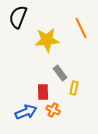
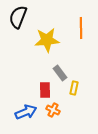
orange line: rotated 25 degrees clockwise
red rectangle: moved 2 px right, 2 px up
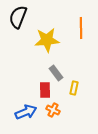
gray rectangle: moved 4 px left
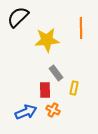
black semicircle: rotated 25 degrees clockwise
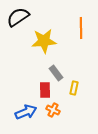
black semicircle: rotated 10 degrees clockwise
yellow star: moved 3 px left, 1 px down
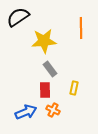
gray rectangle: moved 6 px left, 4 px up
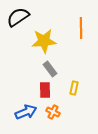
orange cross: moved 2 px down
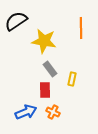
black semicircle: moved 2 px left, 4 px down
yellow star: rotated 15 degrees clockwise
yellow rectangle: moved 2 px left, 9 px up
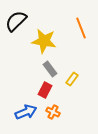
black semicircle: rotated 10 degrees counterclockwise
orange line: rotated 20 degrees counterclockwise
yellow rectangle: rotated 24 degrees clockwise
red rectangle: rotated 28 degrees clockwise
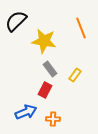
yellow rectangle: moved 3 px right, 4 px up
orange cross: moved 7 px down; rotated 24 degrees counterclockwise
